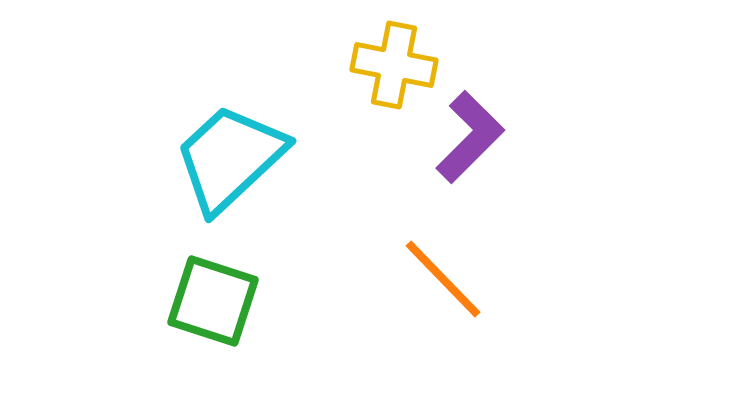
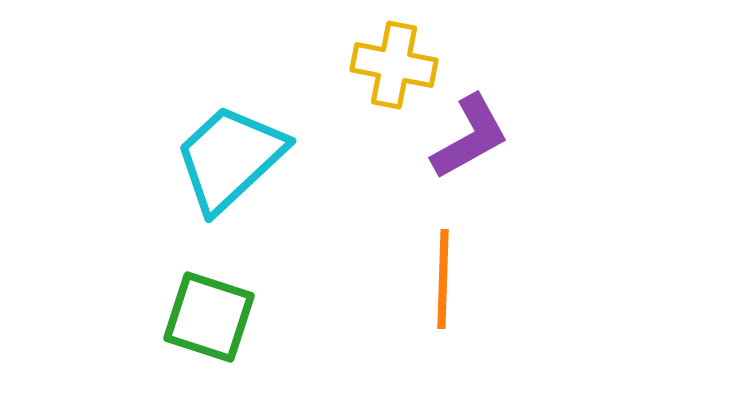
purple L-shape: rotated 16 degrees clockwise
orange line: rotated 46 degrees clockwise
green square: moved 4 px left, 16 px down
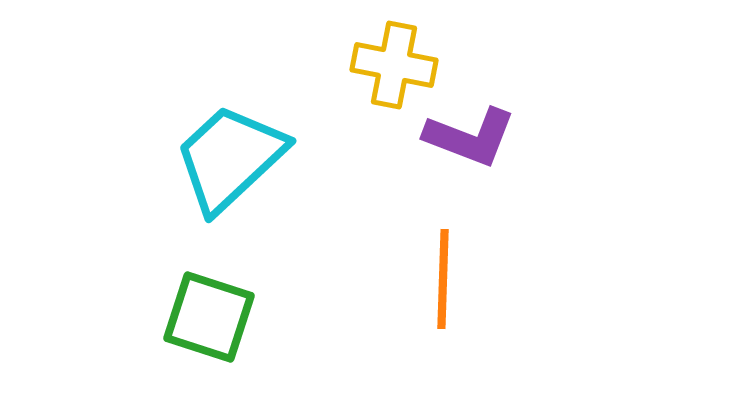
purple L-shape: rotated 50 degrees clockwise
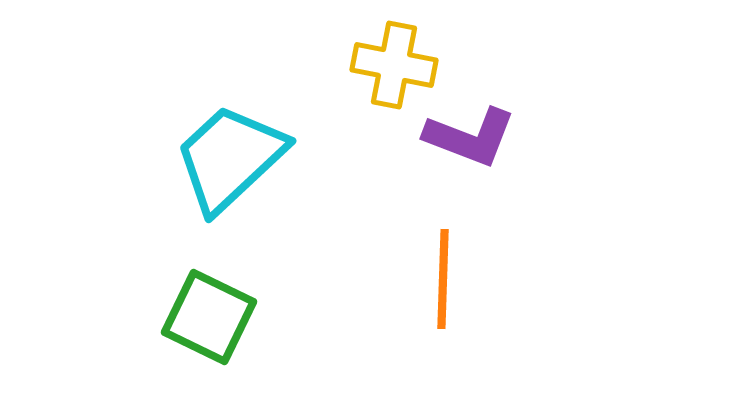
green square: rotated 8 degrees clockwise
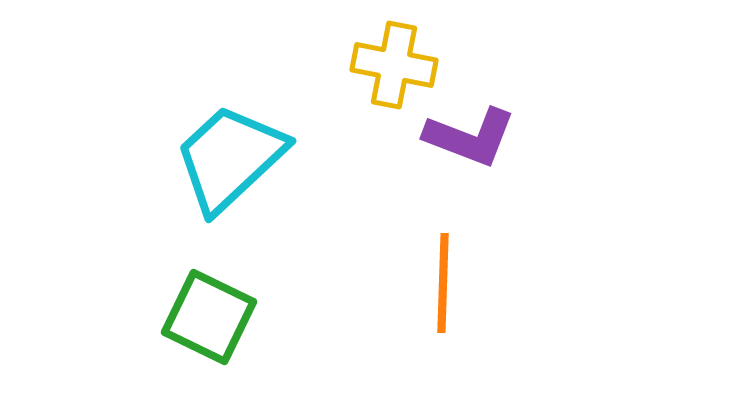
orange line: moved 4 px down
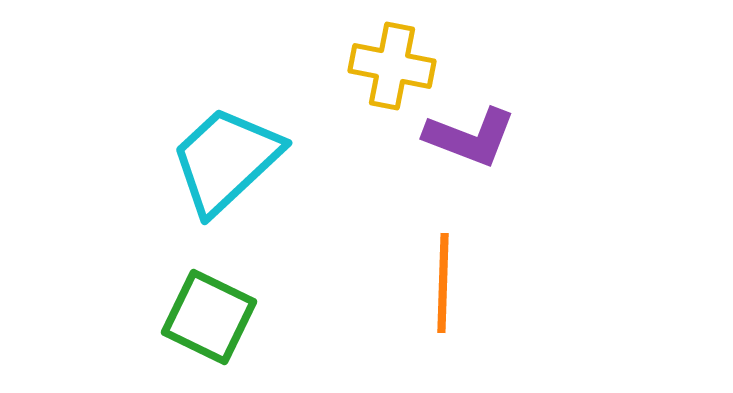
yellow cross: moved 2 px left, 1 px down
cyan trapezoid: moved 4 px left, 2 px down
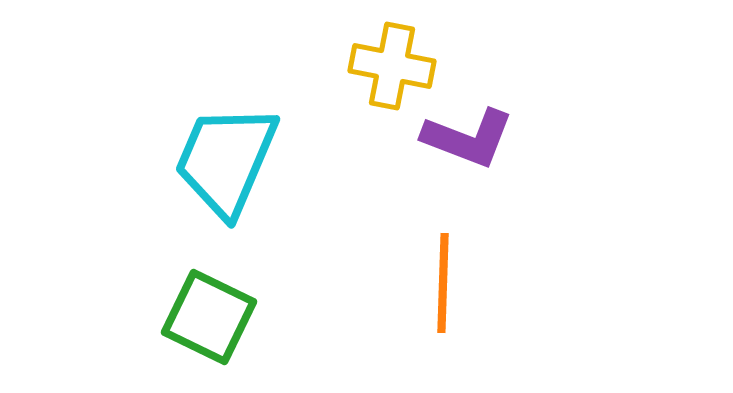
purple L-shape: moved 2 px left, 1 px down
cyan trapezoid: rotated 24 degrees counterclockwise
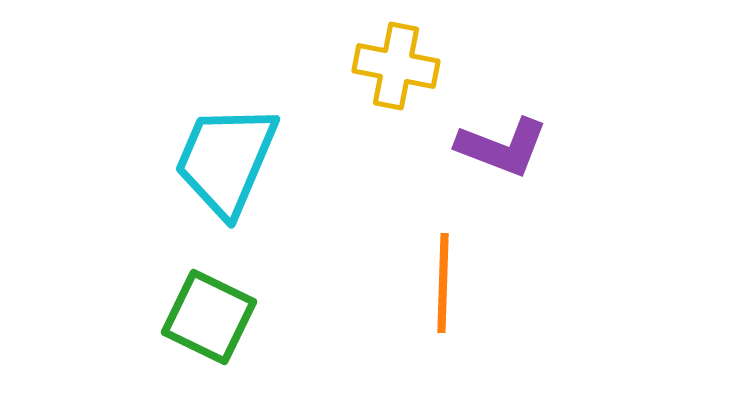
yellow cross: moved 4 px right
purple L-shape: moved 34 px right, 9 px down
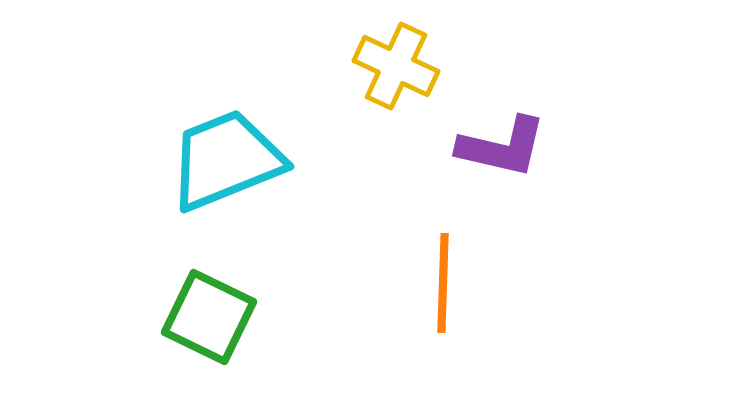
yellow cross: rotated 14 degrees clockwise
purple L-shape: rotated 8 degrees counterclockwise
cyan trapezoid: rotated 45 degrees clockwise
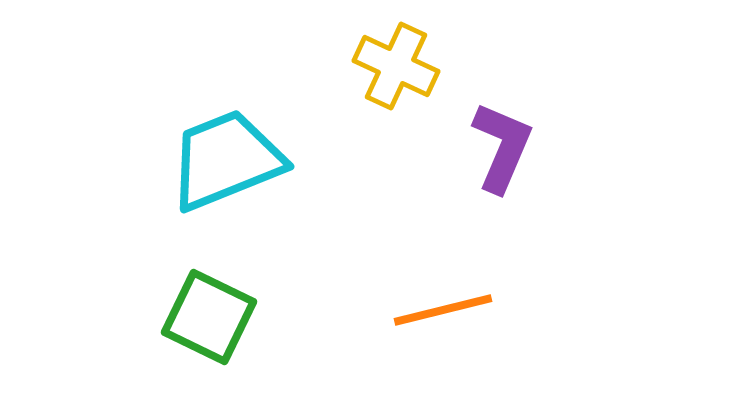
purple L-shape: rotated 80 degrees counterclockwise
orange line: moved 27 px down; rotated 74 degrees clockwise
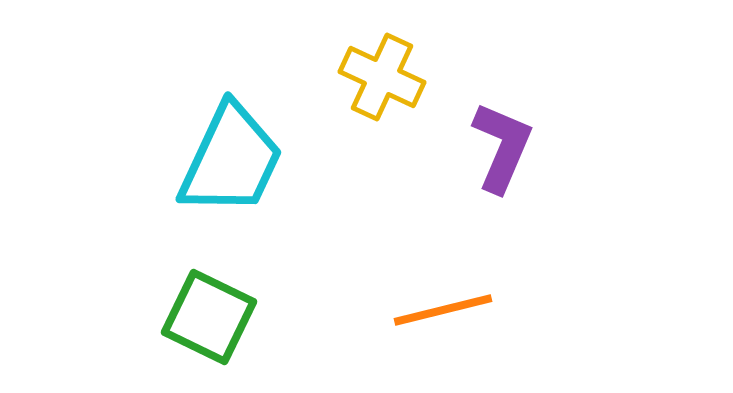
yellow cross: moved 14 px left, 11 px down
cyan trapezoid: moved 5 px right; rotated 137 degrees clockwise
